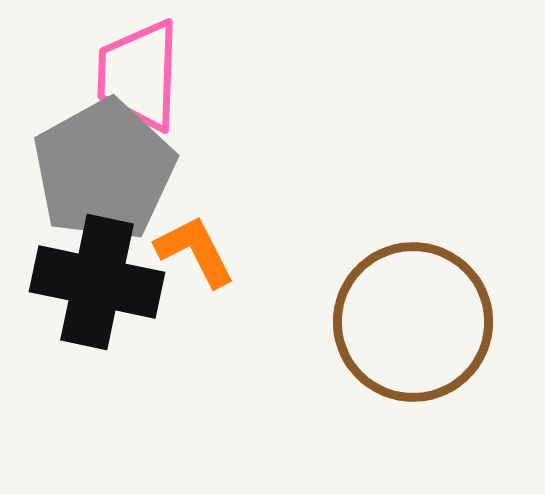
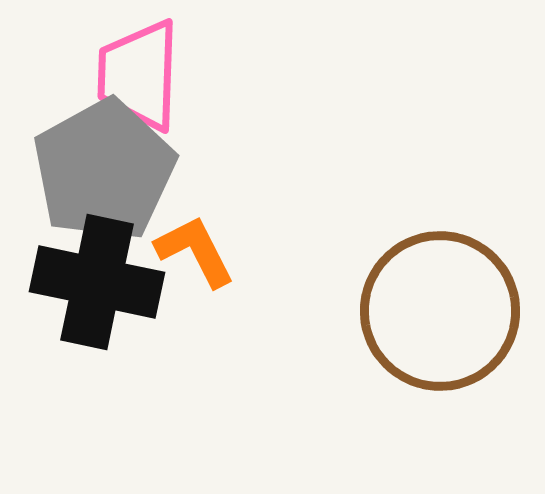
brown circle: moved 27 px right, 11 px up
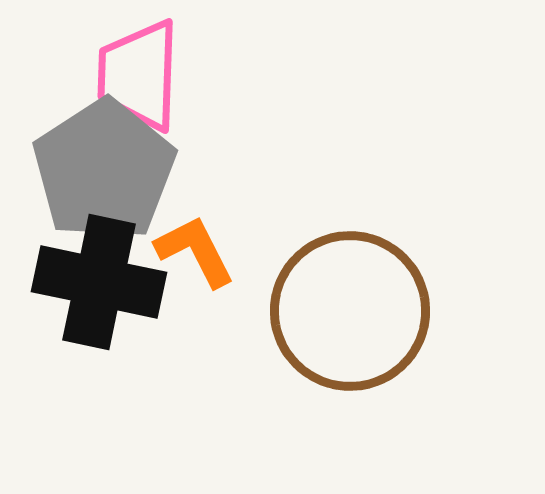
gray pentagon: rotated 4 degrees counterclockwise
black cross: moved 2 px right
brown circle: moved 90 px left
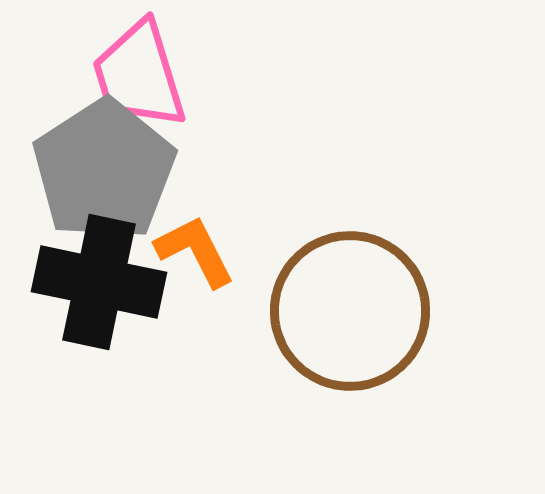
pink trapezoid: rotated 19 degrees counterclockwise
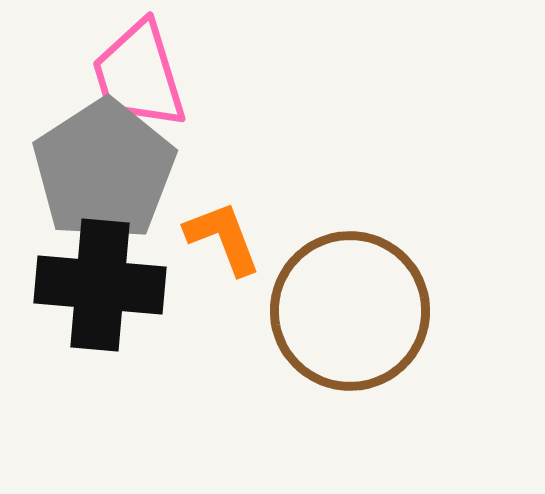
orange L-shape: moved 28 px right, 13 px up; rotated 6 degrees clockwise
black cross: moved 1 px right, 3 px down; rotated 7 degrees counterclockwise
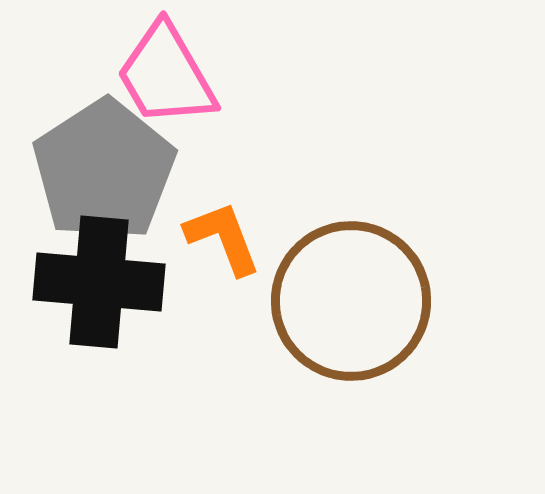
pink trapezoid: moved 27 px right; rotated 13 degrees counterclockwise
black cross: moved 1 px left, 3 px up
brown circle: moved 1 px right, 10 px up
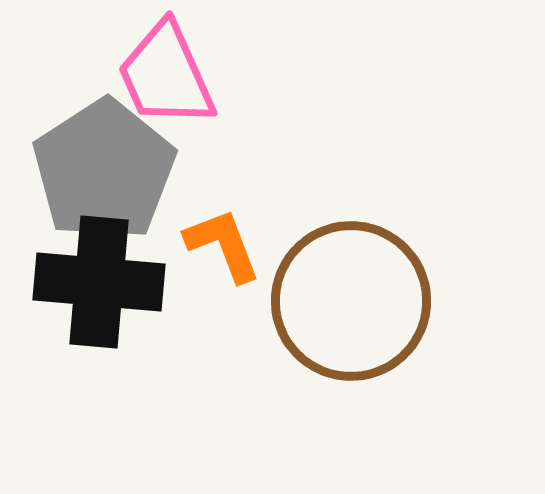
pink trapezoid: rotated 6 degrees clockwise
orange L-shape: moved 7 px down
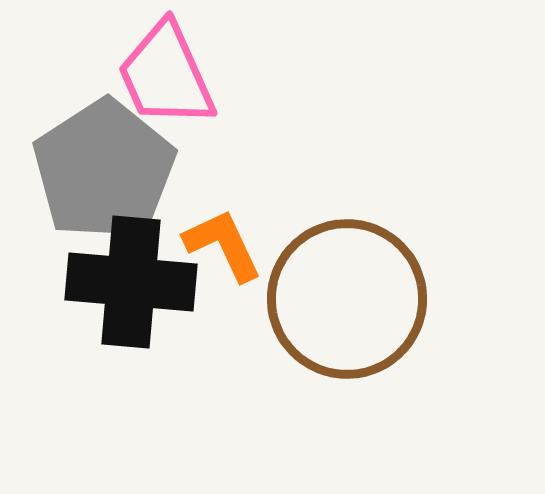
orange L-shape: rotated 4 degrees counterclockwise
black cross: moved 32 px right
brown circle: moved 4 px left, 2 px up
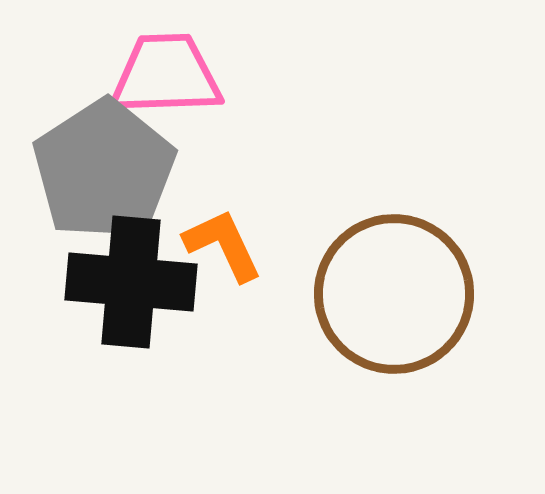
pink trapezoid: rotated 112 degrees clockwise
brown circle: moved 47 px right, 5 px up
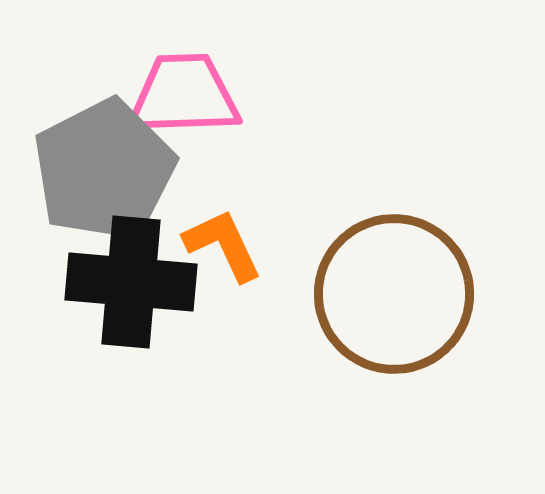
pink trapezoid: moved 18 px right, 20 px down
gray pentagon: rotated 6 degrees clockwise
